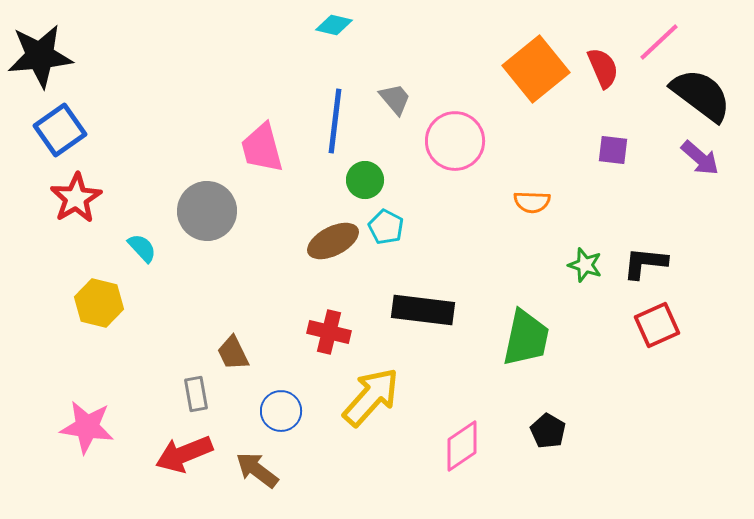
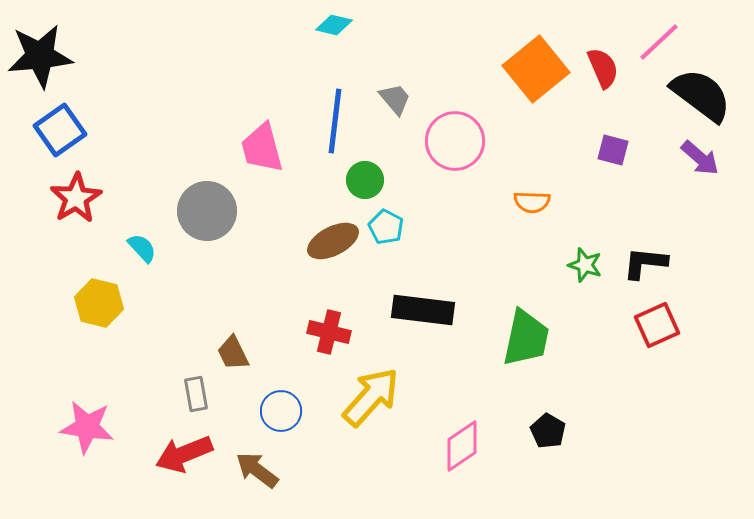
purple square: rotated 8 degrees clockwise
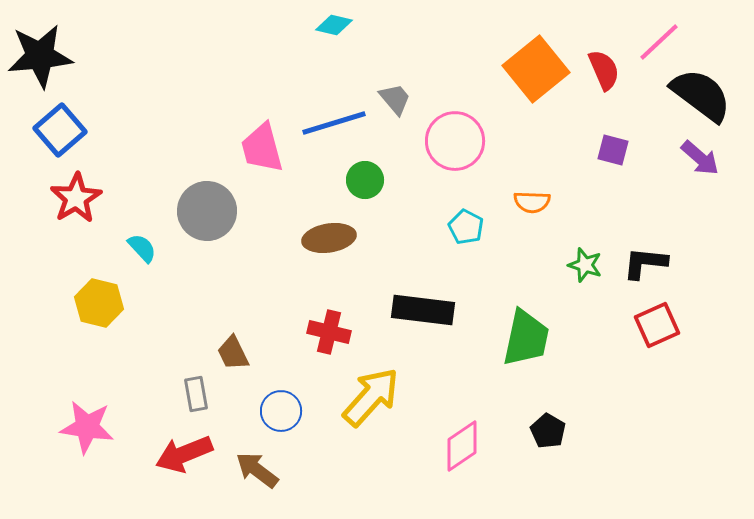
red semicircle: moved 1 px right, 2 px down
blue line: moved 1 px left, 2 px down; rotated 66 degrees clockwise
blue square: rotated 6 degrees counterclockwise
cyan pentagon: moved 80 px right
brown ellipse: moved 4 px left, 3 px up; rotated 18 degrees clockwise
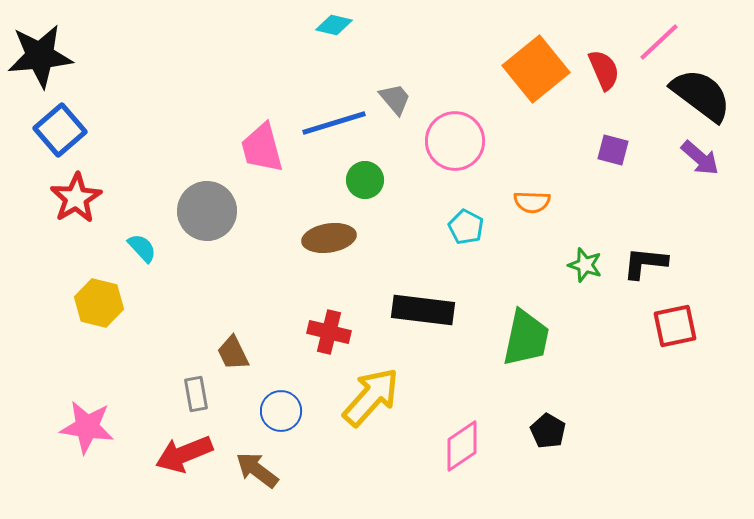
red square: moved 18 px right, 1 px down; rotated 12 degrees clockwise
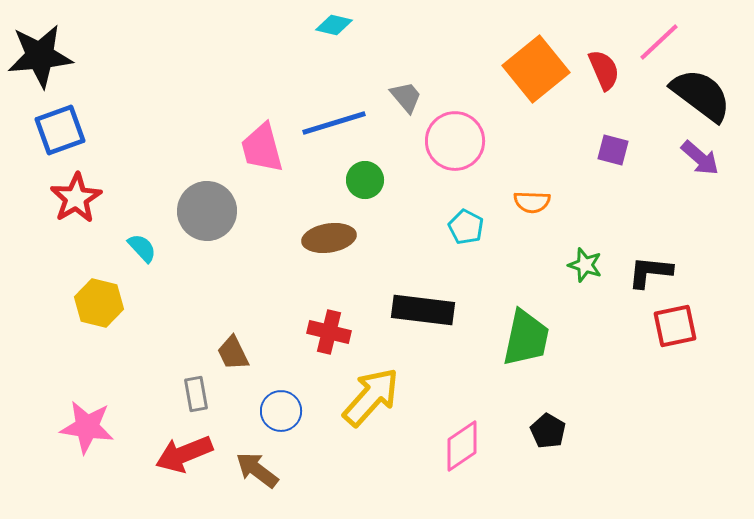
gray trapezoid: moved 11 px right, 2 px up
blue square: rotated 21 degrees clockwise
black L-shape: moved 5 px right, 9 px down
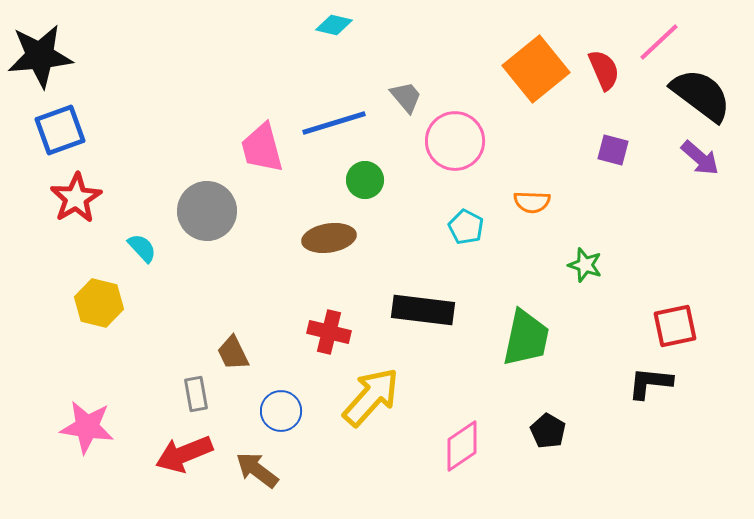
black L-shape: moved 111 px down
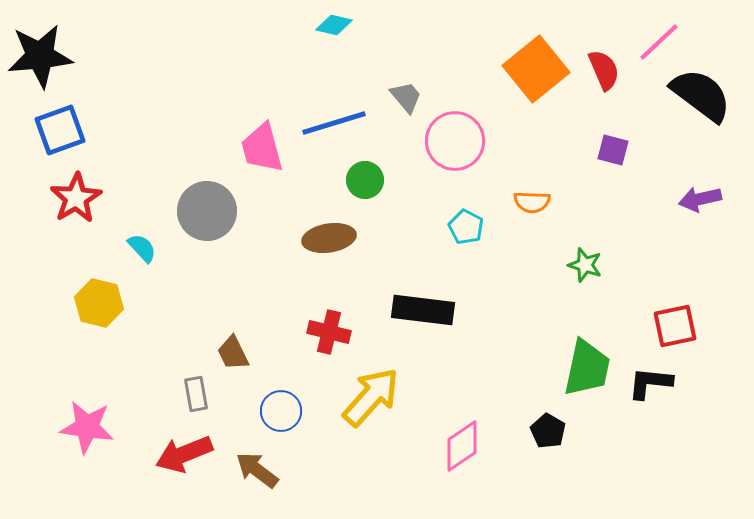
purple arrow: moved 41 px down; rotated 126 degrees clockwise
green trapezoid: moved 61 px right, 30 px down
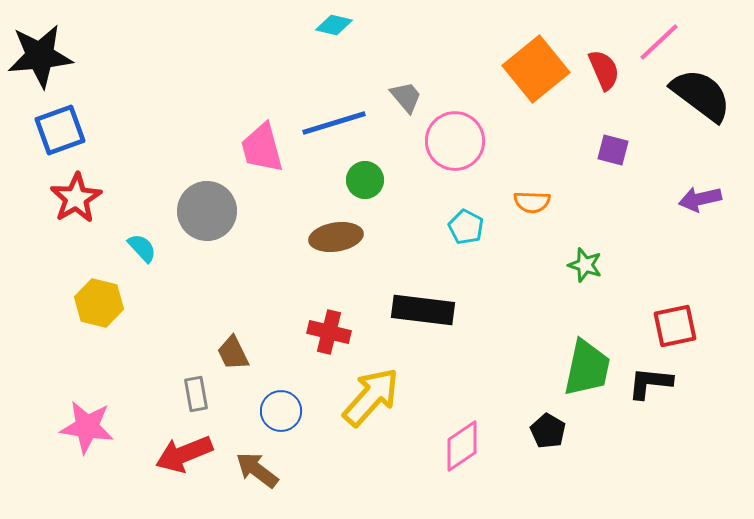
brown ellipse: moved 7 px right, 1 px up
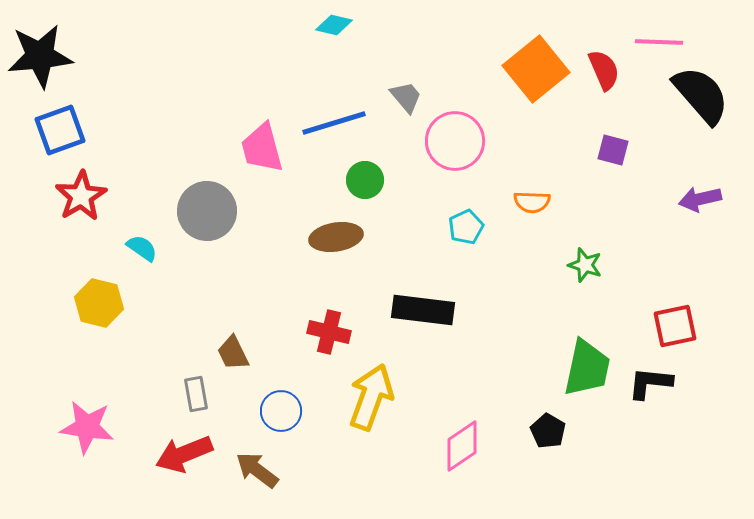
pink line: rotated 45 degrees clockwise
black semicircle: rotated 12 degrees clockwise
red star: moved 5 px right, 2 px up
cyan pentagon: rotated 20 degrees clockwise
cyan semicircle: rotated 12 degrees counterclockwise
yellow arrow: rotated 22 degrees counterclockwise
